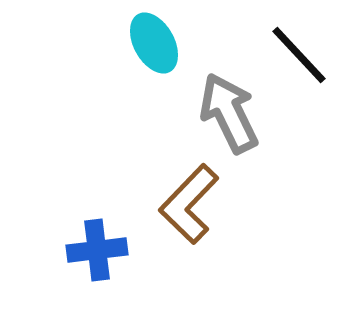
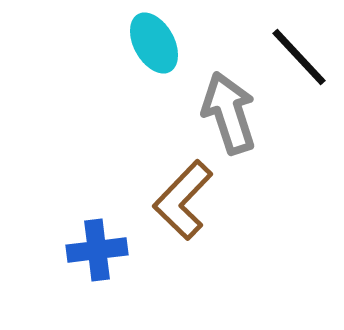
black line: moved 2 px down
gray arrow: rotated 8 degrees clockwise
brown L-shape: moved 6 px left, 4 px up
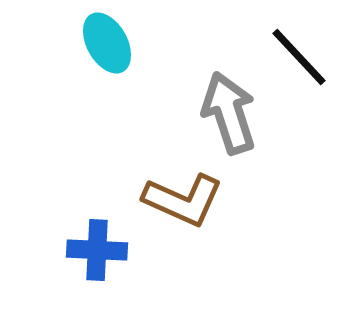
cyan ellipse: moved 47 px left
brown L-shape: rotated 110 degrees counterclockwise
blue cross: rotated 10 degrees clockwise
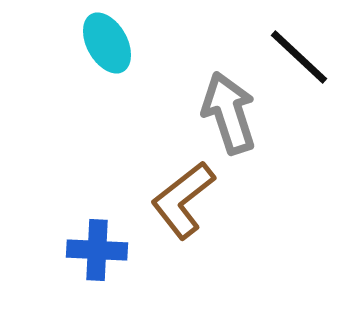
black line: rotated 4 degrees counterclockwise
brown L-shape: rotated 118 degrees clockwise
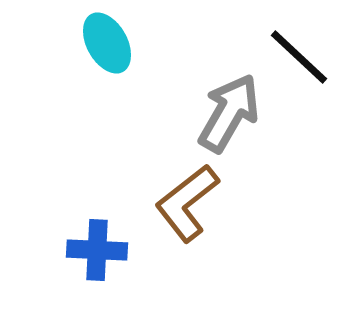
gray arrow: rotated 48 degrees clockwise
brown L-shape: moved 4 px right, 3 px down
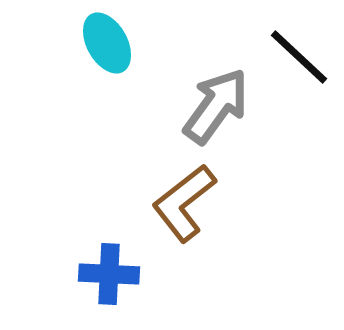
gray arrow: moved 13 px left, 7 px up; rotated 6 degrees clockwise
brown L-shape: moved 3 px left
blue cross: moved 12 px right, 24 px down
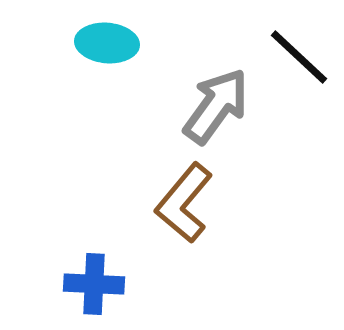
cyan ellipse: rotated 56 degrees counterclockwise
brown L-shape: rotated 12 degrees counterclockwise
blue cross: moved 15 px left, 10 px down
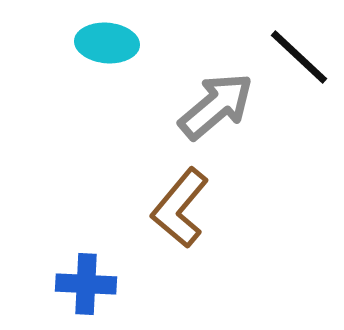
gray arrow: rotated 14 degrees clockwise
brown L-shape: moved 4 px left, 5 px down
blue cross: moved 8 px left
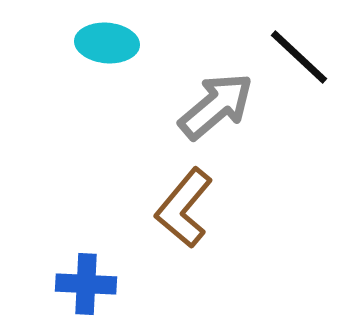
brown L-shape: moved 4 px right
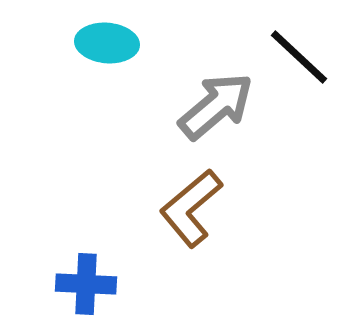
brown L-shape: moved 7 px right; rotated 10 degrees clockwise
